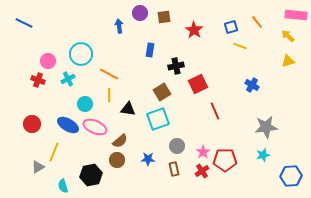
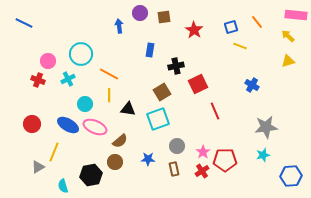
brown circle at (117, 160): moved 2 px left, 2 px down
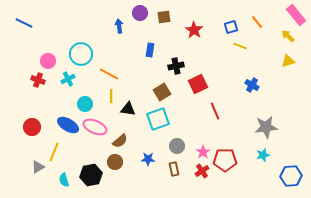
pink rectangle at (296, 15): rotated 45 degrees clockwise
yellow line at (109, 95): moved 2 px right, 1 px down
red circle at (32, 124): moved 3 px down
cyan semicircle at (63, 186): moved 1 px right, 6 px up
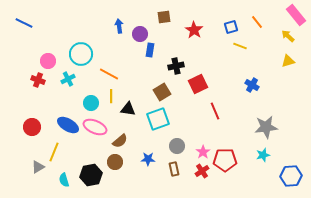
purple circle at (140, 13): moved 21 px down
cyan circle at (85, 104): moved 6 px right, 1 px up
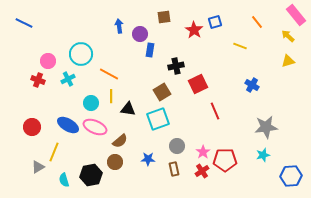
blue square at (231, 27): moved 16 px left, 5 px up
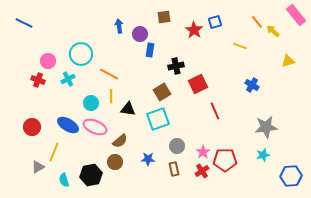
yellow arrow at (288, 36): moved 15 px left, 5 px up
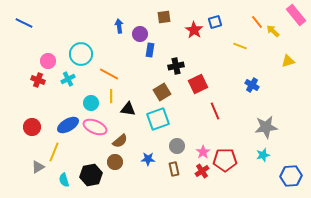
blue ellipse at (68, 125): rotated 60 degrees counterclockwise
